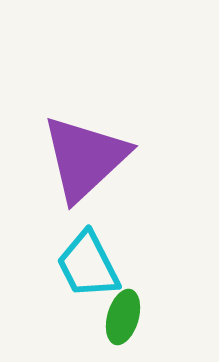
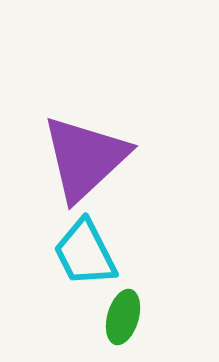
cyan trapezoid: moved 3 px left, 12 px up
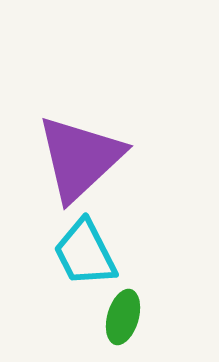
purple triangle: moved 5 px left
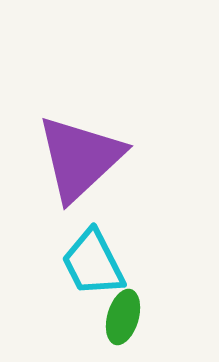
cyan trapezoid: moved 8 px right, 10 px down
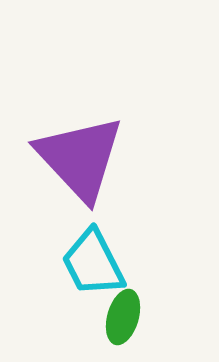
purple triangle: rotated 30 degrees counterclockwise
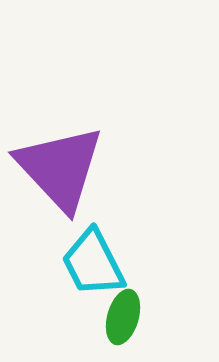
purple triangle: moved 20 px left, 10 px down
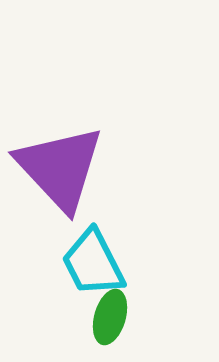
green ellipse: moved 13 px left
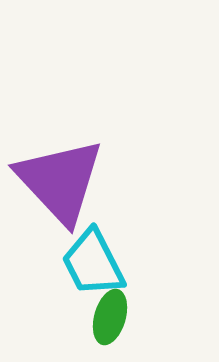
purple triangle: moved 13 px down
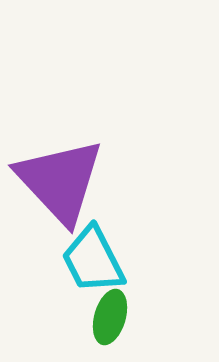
cyan trapezoid: moved 3 px up
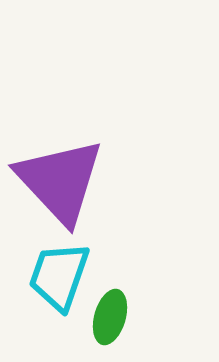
cyan trapezoid: moved 34 px left, 16 px down; rotated 46 degrees clockwise
